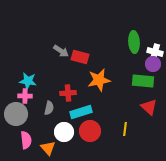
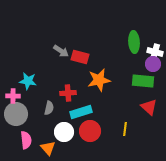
pink cross: moved 12 px left
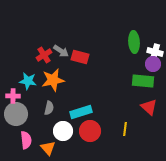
orange star: moved 46 px left
red cross: moved 24 px left, 38 px up; rotated 28 degrees counterclockwise
white circle: moved 1 px left, 1 px up
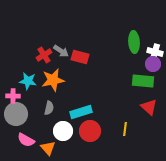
pink semicircle: rotated 126 degrees clockwise
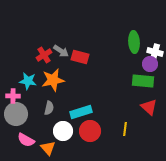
purple circle: moved 3 px left
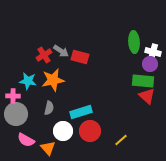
white cross: moved 2 px left
red triangle: moved 2 px left, 11 px up
yellow line: moved 4 px left, 11 px down; rotated 40 degrees clockwise
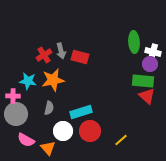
gray arrow: rotated 42 degrees clockwise
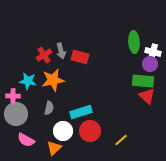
orange triangle: moved 6 px right; rotated 28 degrees clockwise
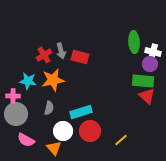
orange triangle: rotated 28 degrees counterclockwise
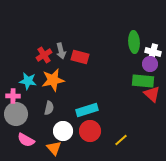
red triangle: moved 5 px right, 2 px up
cyan rectangle: moved 6 px right, 2 px up
